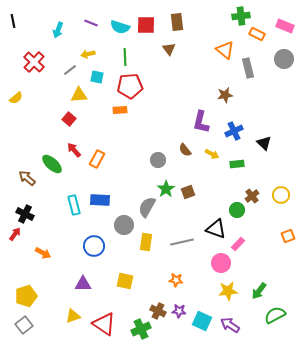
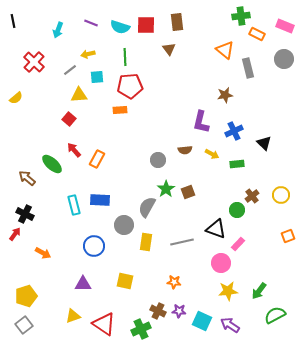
cyan square at (97, 77): rotated 16 degrees counterclockwise
brown semicircle at (185, 150): rotated 56 degrees counterclockwise
orange star at (176, 280): moved 2 px left, 2 px down
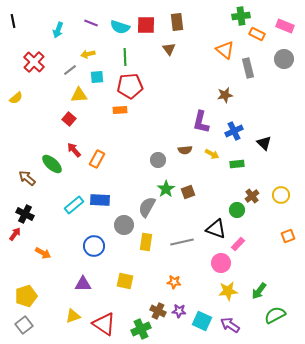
cyan rectangle at (74, 205): rotated 66 degrees clockwise
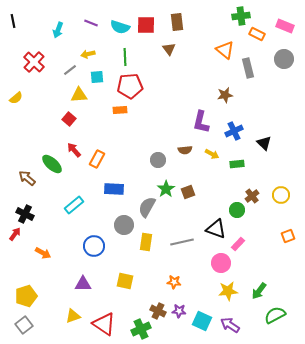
blue rectangle at (100, 200): moved 14 px right, 11 px up
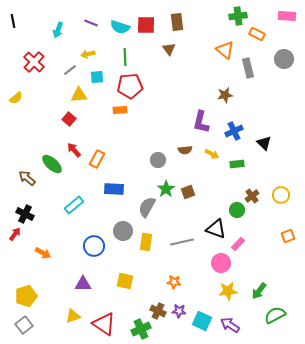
green cross at (241, 16): moved 3 px left
pink rectangle at (285, 26): moved 2 px right, 10 px up; rotated 18 degrees counterclockwise
gray circle at (124, 225): moved 1 px left, 6 px down
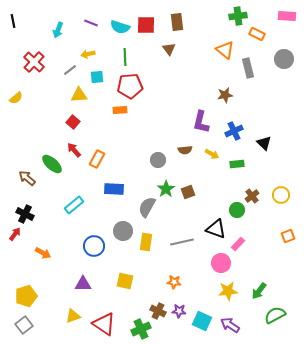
red square at (69, 119): moved 4 px right, 3 px down
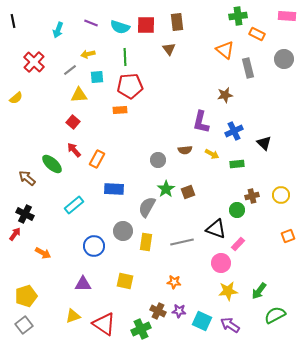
brown cross at (252, 196): rotated 24 degrees clockwise
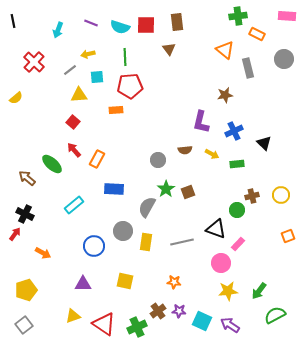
orange rectangle at (120, 110): moved 4 px left
yellow pentagon at (26, 296): moved 6 px up
brown cross at (158, 311): rotated 28 degrees clockwise
green cross at (141, 329): moved 4 px left, 2 px up
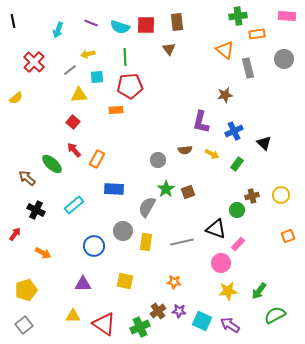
orange rectangle at (257, 34): rotated 35 degrees counterclockwise
green rectangle at (237, 164): rotated 48 degrees counterclockwise
black cross at (25, 214): moved 11 px right, 4 px up
yellow triangle at (73, 316): rotated 21 degrees clockwise
green cross at (137, 327): moved 3 px right
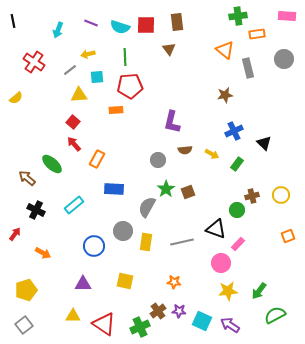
red cross at (34, 62): rotated 10 degrees counterclockwise
purple L-shape at (201, 122): moved 29 px left
red arrow at (74, 150): moved 6 px up
